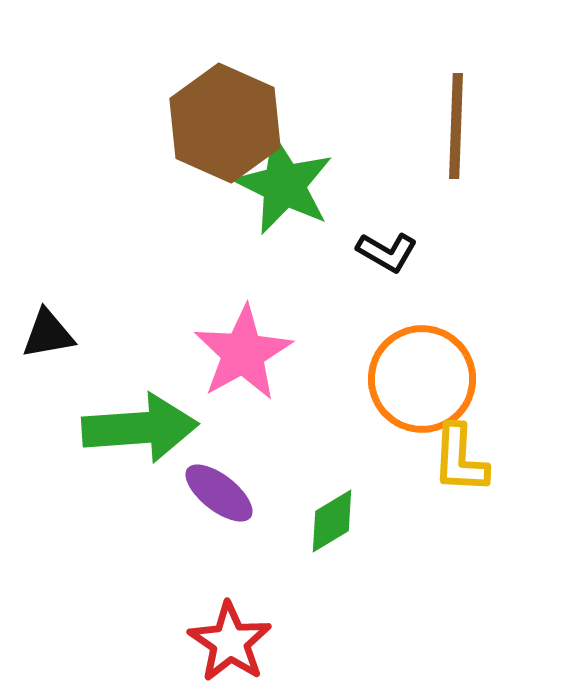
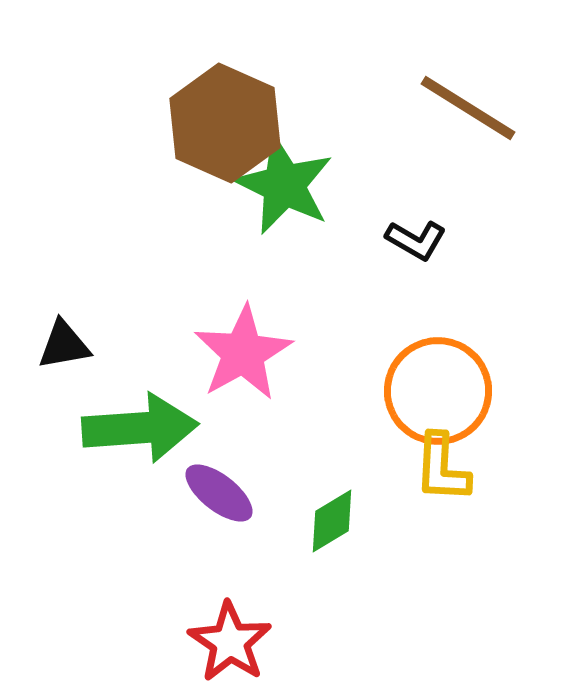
brown line: moved 12 px right, 18 px up; rotated 60 degrees counterclockwise
black L-shape: moved 29 px right, 12 px up
black triangle: moved 16 px right, 11 px down
orange circle: moved 16 px right, 12 px down
yellow L-shape: moved 18 px left, 9 px down
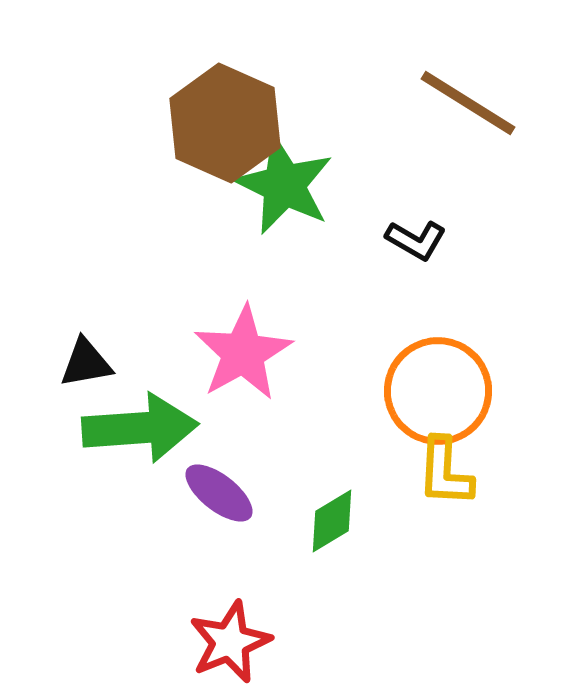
brown line: moved 5 px up
black triangle: moved 22 px right, 18 px down
yellow L-shape: moved 3 px right, 4 px down
red star: rotated 16 degrees clockwise
